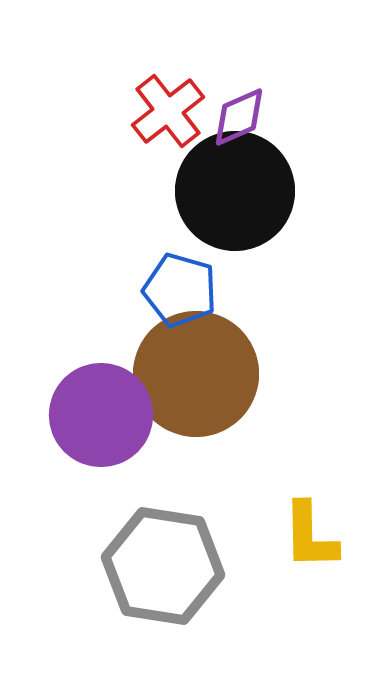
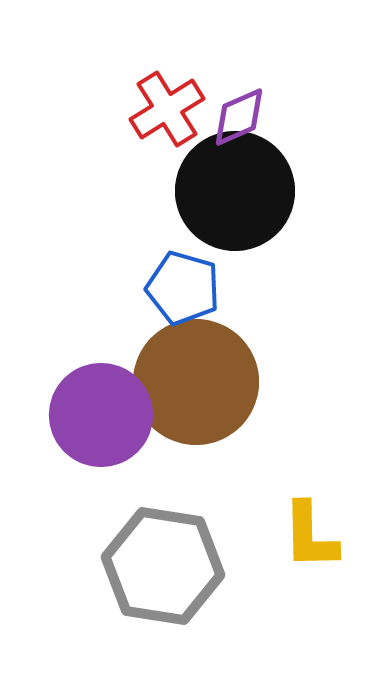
red cross: moved 1 px left, 2 px up; rotated 6 degrees clockwise
blue pentagon: moved 3 px right, 2 px up
brown circle: moved 8 px down
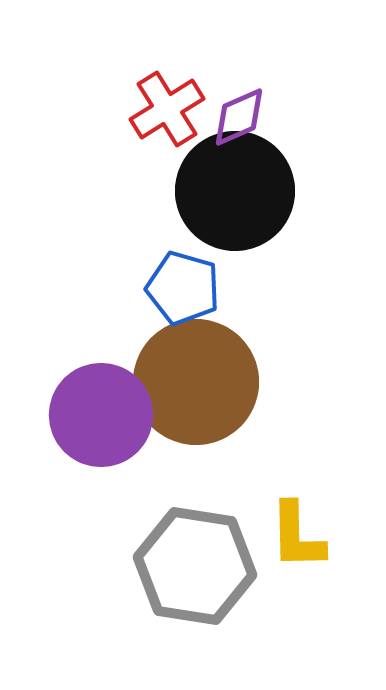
yellow L-shape: moved 13 px left
gray hexagon: moved 32 px right
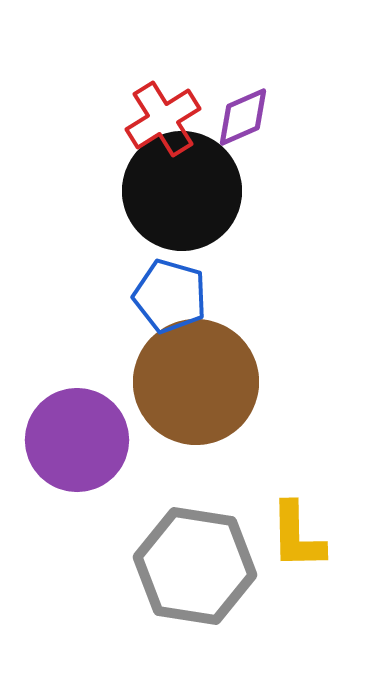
red cross: moved 4 px left, 10 px down
purple diamond: moved 4 px right
black circle: moved 53 px left
blue pentagon: moved 13 px left, 8 px down
purple circle: moved 24 px left, 25 px down
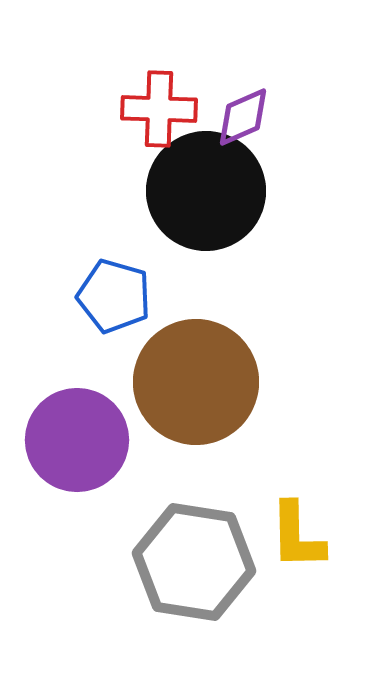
red cross: moved 4 px left, 10 px up; rotated 34 degrees clockwise
black circle: moved 24 px right
blue pentagon: moved 56 px left
gray hexagon: moved 1 px left, 4 px up
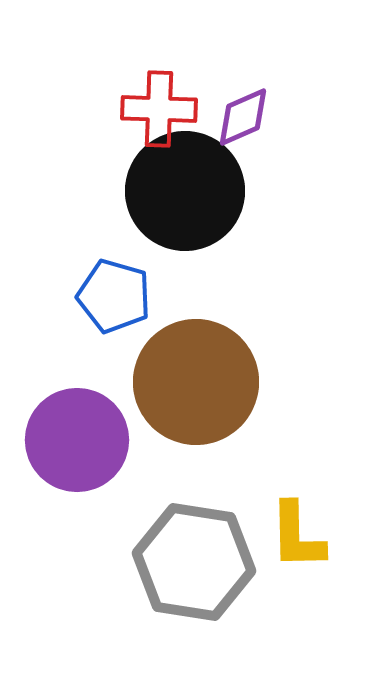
black circle: moved 21 px left
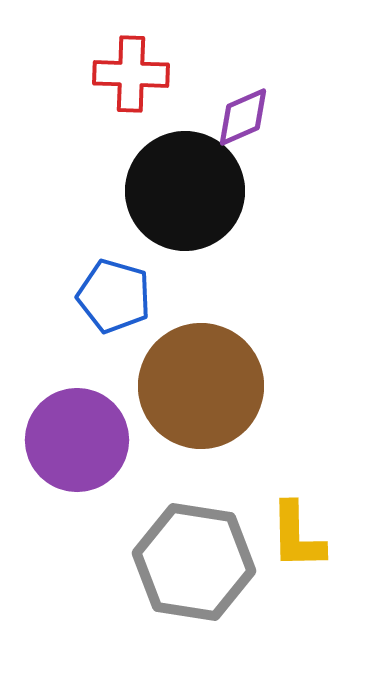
red cross: moved 28 px left, 35 px up
brown circle: moved 5 px right, 4 px down
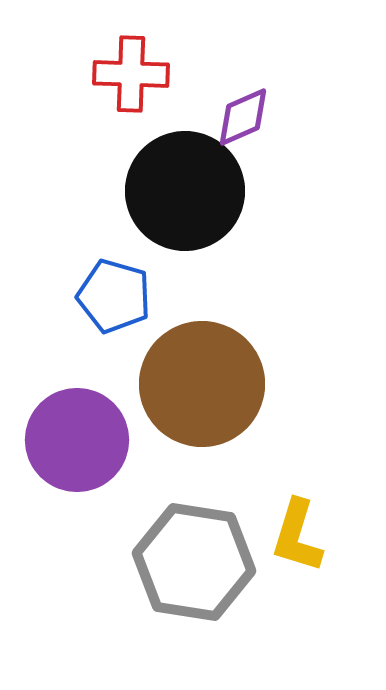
brown circle: moved 1 px right, 2 px up
yellow L-shape: rotated 18 degrees clockwise
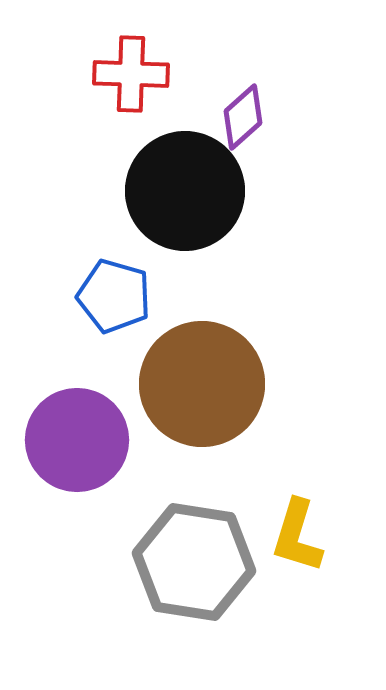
purple diamond: rotated 18 degrees counterclockwise
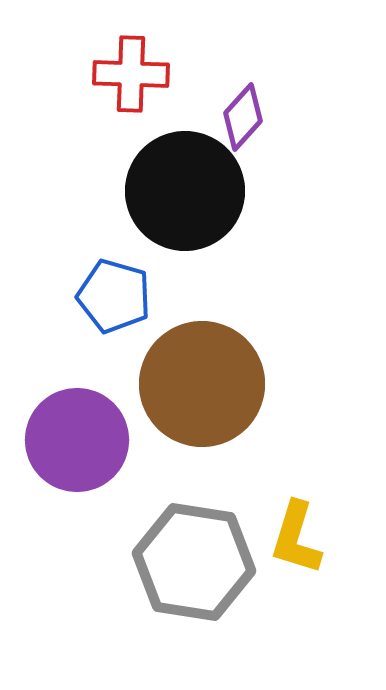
purple diamond: rotated 6 degrees counterclockwise
yellow L-shape: moved 1 px left, 2 px down
